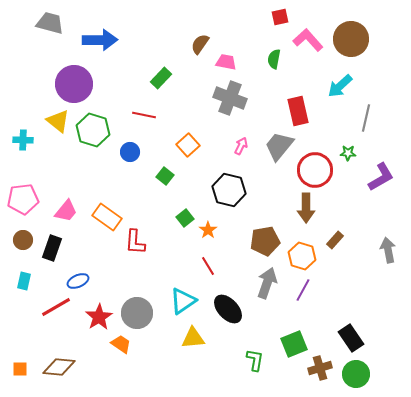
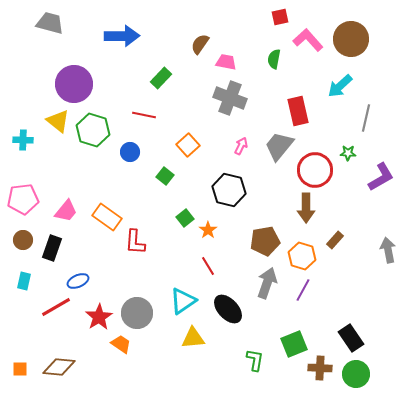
blue arrow at (100, 40): moved 22 px right, 4 px up
brown cross at (320, 368): rotated 20 degrees clockwise
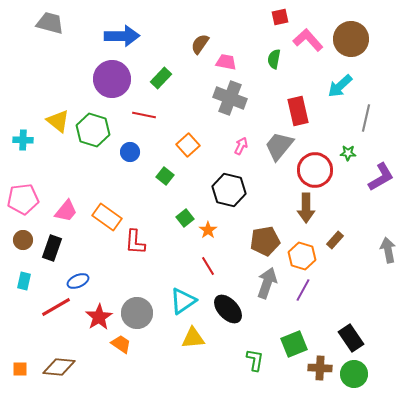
purple circle at (74, 84): moved 38 px right, 5 px up
green circle at (356, 374): moved 2 px left
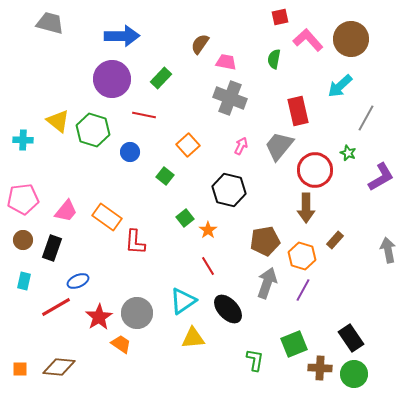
gray line at (366, 118): rotated 16 degrees clockwise
green star at (348, 153): rotated 21 degrees clockwise
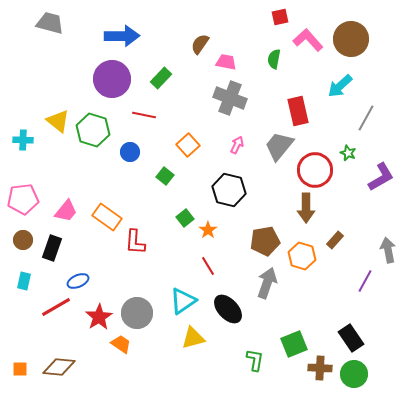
pink arrow at (241, 146): moved 4 px left, 1 px up
purple line at (303, 290): moved 62 px right, 9 px up
yellow triangle at (193, 338): rotated 10 degrees counterclockwise
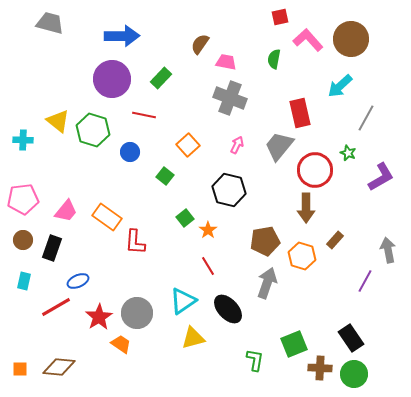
red rectangle at (298, 111): moved 2 px right, 2 px down
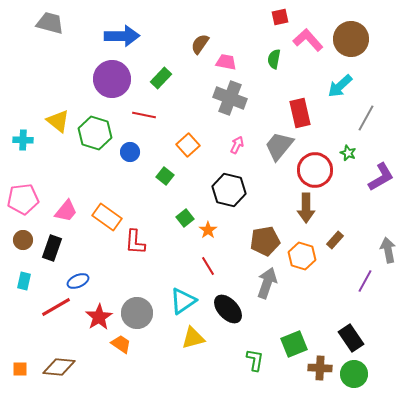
green hexagon at (93, 130): moved 2 px right, 3 px down
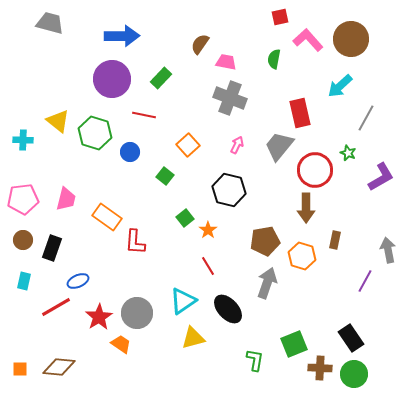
pink trapezoid at (66, 211): moved 12 px up; rotated 25 degrees counterclockwise
brown rectangle at (335, 240): rotated 30 degrees counterclockwise
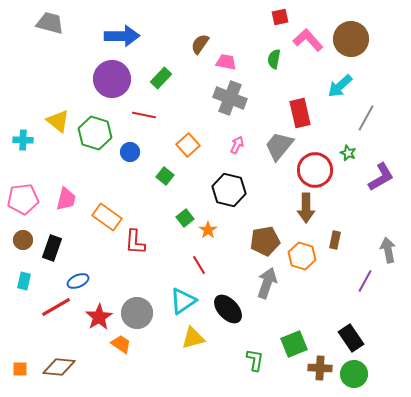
red line at (208, 266): moved 9 px left, 1 px up
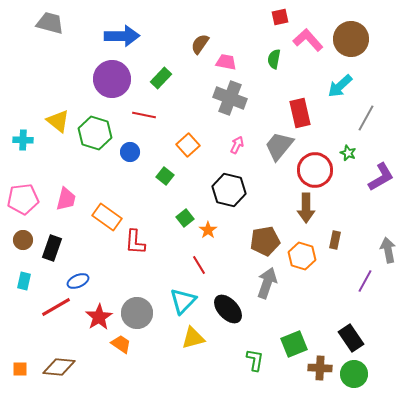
cyan triangle at (183, 301): rotated 12 degrees counterclockwise
